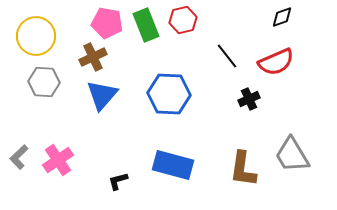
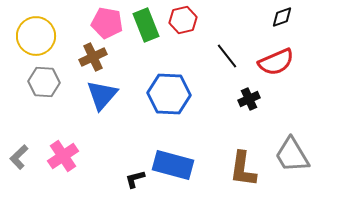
pink cross: moved 5 px right, 4 px up
black L-shape: moved 17 px right, 2 px up
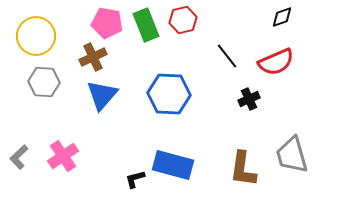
gray trapezoid: rotated 15 degrees clockwise
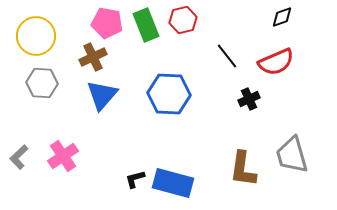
gray hexagon: moved 2 px left, 1 px down
blue rectangle: moved 18 px down
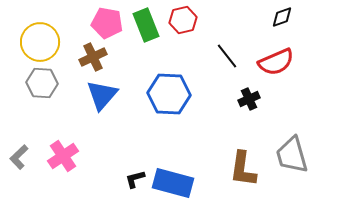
yellow circle: moved 4 px right, 6 px down
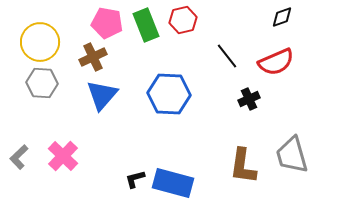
pink cross: rotated 12 degrees counterclockwise
brown L-shape: moved 3 px up
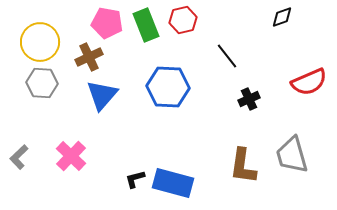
brown cross: moved 4 px left
red semicircle: moved 33 px right, 20 px down
blue hexagon: moved 1 px left, 7 px up
pink cross: moved 8 px right
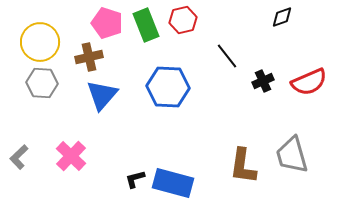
pink pentagon: rotated 8 degrees clockwise
brown cross: rotated 12 degrees clockwise
black cross: moved 14 px right, 18 px up
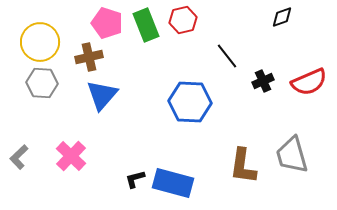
blue hexagon: moved 22 px right, 15 px down
